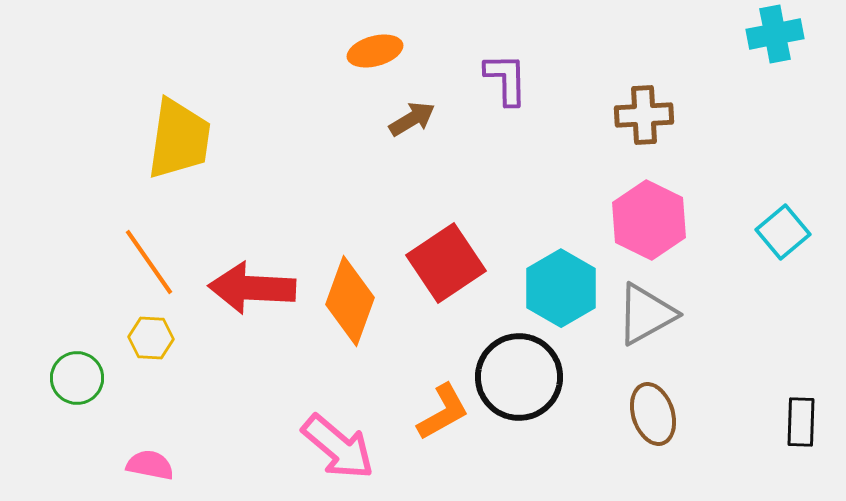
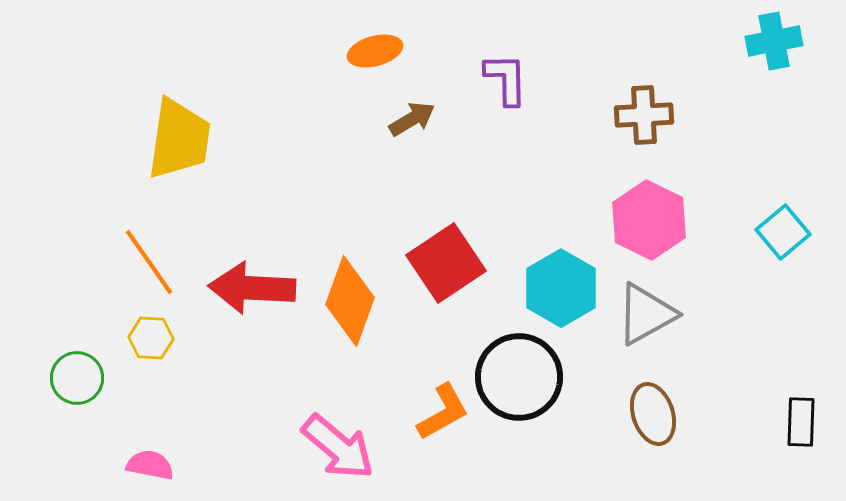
cyan cross: moved 1 px left, 7 px down
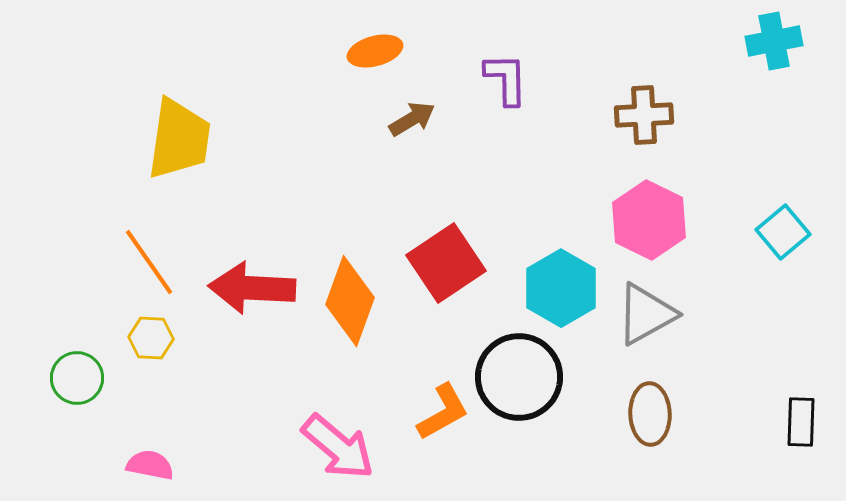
brown ellipse: moved 3 px left; rotated 16 degrees clockwise
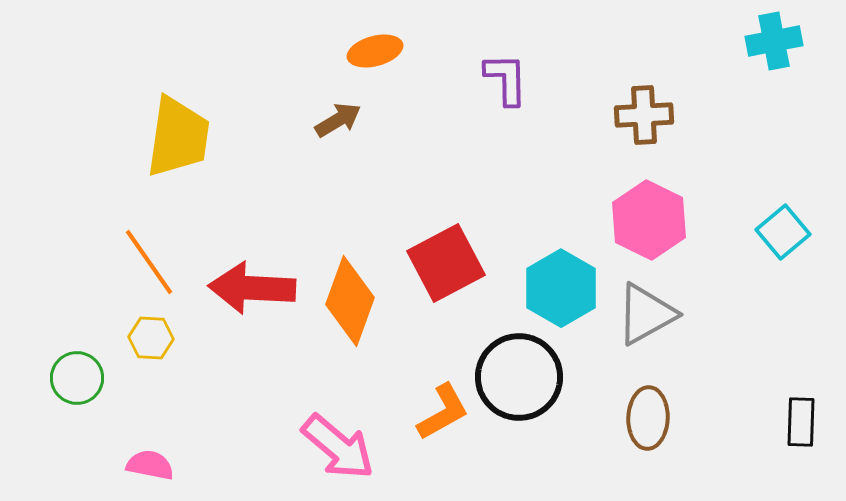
brown arrow: moved 74 px left, 1 px down
yellow trapezoid: moved 1 px left, 2 px up
red square: rotated 6 degrees clockwise
brown ellipse: moved 2 px left, 4 px down; rotated 4 degrees clockwise
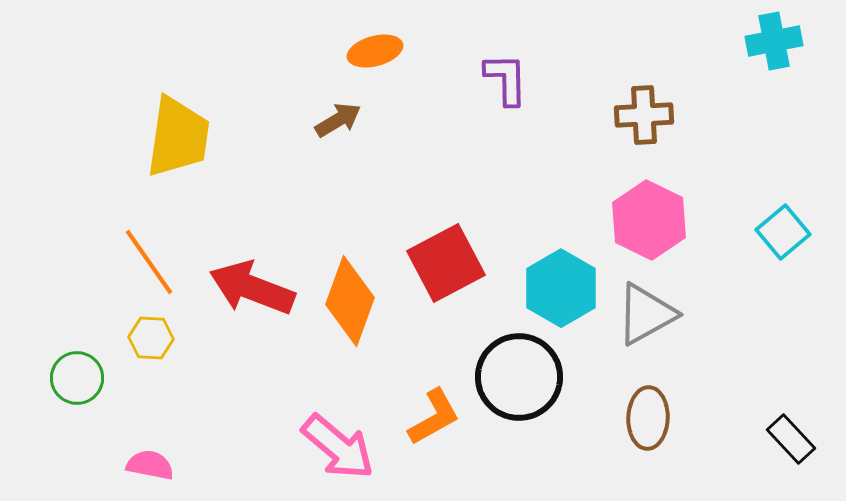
red arrow: rotated 18 degrees clockwise
orange L-shape: moved 9 px left, 5 px down
black rectangle: moved 10 px left, 17 px down; rotated 45 degrees counterclockwise
